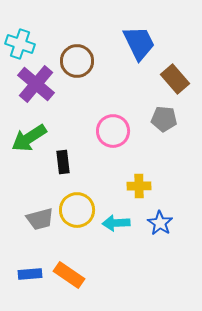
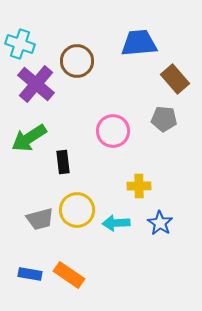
blue trapezoid: rotated 69 degrees counterclockwise
blue rectangle: rotated 15 degrees clockwise
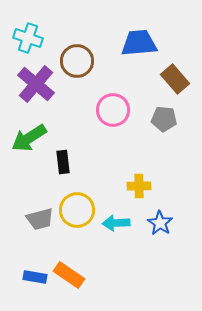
cyan cross: moved 8 px right, 6 px up
pink circle: moved 21 px up
blue rectangle: moved 5 px right, 3 px down
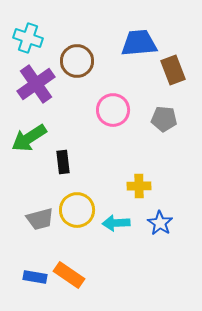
brown rectangle: moved 2 px left, 9 px up; rotated 20 degrees clockwise
purple cross: rotated 15 degrees clockwise
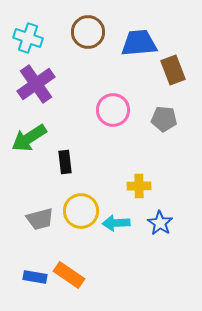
brown circle: moved 11 px right, 29 px up
black rectangle: moved 2 px right
yellow circle: moved 4 px right, 1 px down
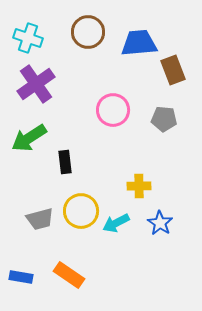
cyan arrow: rotated 24 degrees counterclockwise
blue rectangle: moved 14 px left
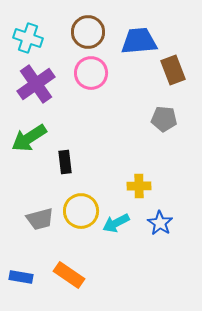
blue trapezoid: moved 2 px up
pink circle: moved 22 px left, 37 px up
